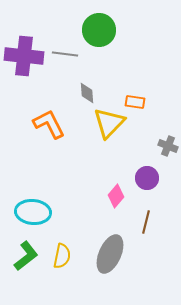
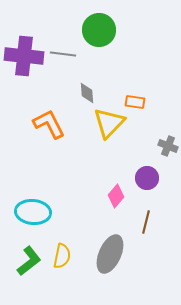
gray line: moved 2 px left
green L-shape: moved 3 px right, 5 px down
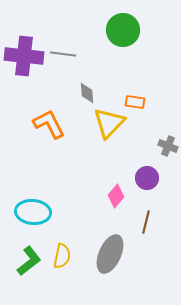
green circle: moved 24 px right
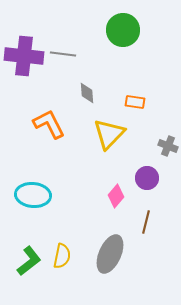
yellow triangle: moved 11 px down
cyan ellipse: moved 17 px up
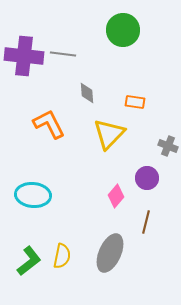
gray ellipse: moved 1 px up
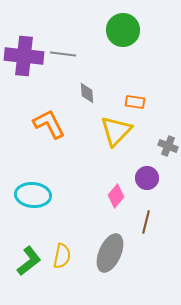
yellow triangle: moved 7 px right, 3 px up
